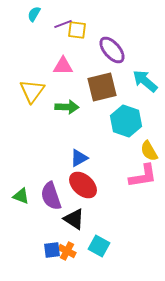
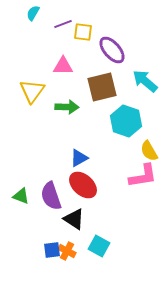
cyan semicircle: moved 1 px left, 1 px up
yellow square: moved 6 px right, 2 px down
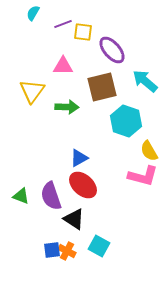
pink L-shape: rotated 24 degrees clockwise
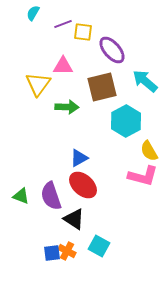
yellow triangle: moved 6 px right, 7 px up
cyan hexagon: rotated 12 degrees clockwise
blue square: moved 3 px down
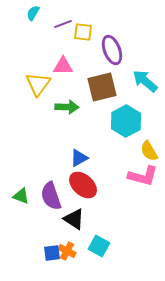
purple ellipse: rotated 20 degrees clockwise
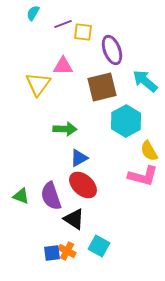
green arrow: moved 2 px left, 22 px down
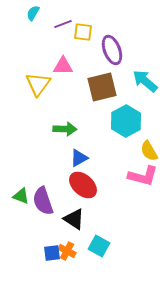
purple semicircle: moved 8 px left, 5 px down
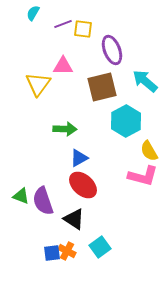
yellow square: moved 3 px up
cyan square: moved 1 px right, 1 px down; rotated 25 degrees clockwise
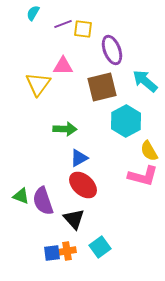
black triangle: rotated 15 degrees clockwise
orange cross: rotated 36 degrees counterclockwise
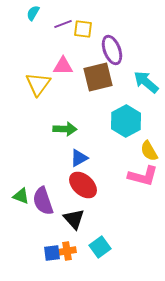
cyan arrow: moved 1 px right, 1 px down
brown square: moved 4 px left, 10 px up
